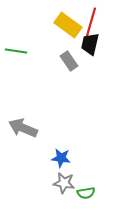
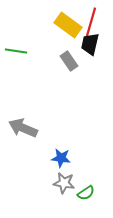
green semicircle: rotated 24 degrees counterclockwise
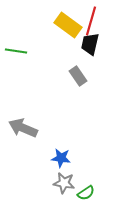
red line: moved 1 px up
gray rectangle: moved 9 px right, 15 px down
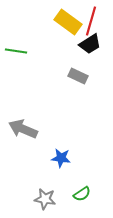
yellow rectangle: moved 3 px up
black trapezoid: rotated 135 degrees counterclockwise
gray rectangle: rotated 30 degrees counterclockwise
gray arrow: moved 1 px down
gray star: moved 19 px left, 16 px down
green semicircle: moved 4 px left, 1 px down
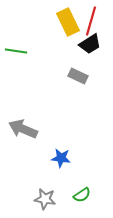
yellow rectangle: rotated 28 degrees clockwise
green semicircle: moved 1 px down
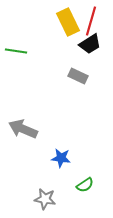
green semicircle: moved 3 px right, 10 px up
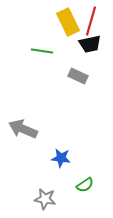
black trapezoid: rotated 20 degrees clockwise
green line: moved 26 px right
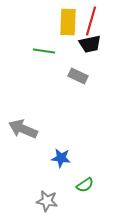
yellow rectangle: rotated 28 degrees clockwise
green line: moved 2 px right
gray star: moved 2 px right, 2 px down
